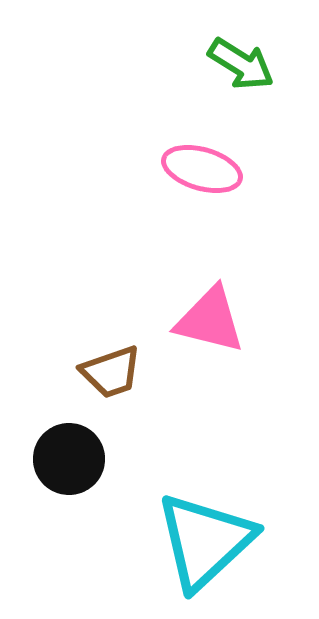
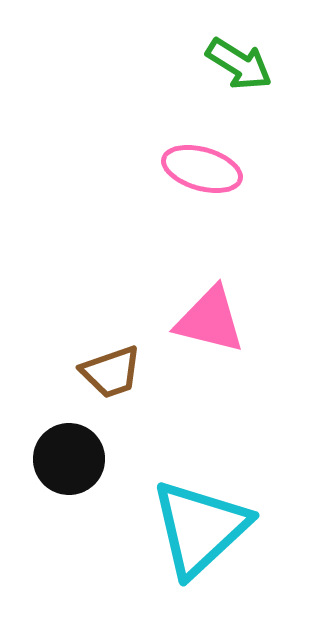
green arrow: moved 2 px left
cyan triangle: moved 5 px left, 13 px up
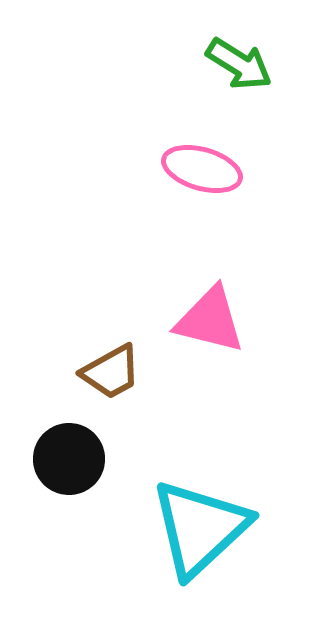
brown trapezoid: rotated 10 degrees counterclockwise
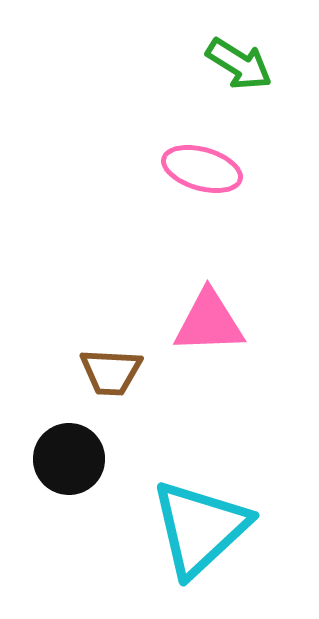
pink triangle: moved 1 px left, 2 px down; rotated 16 degrees counterclockwise
brown trapezoid: rotated 32 degrees clockwise
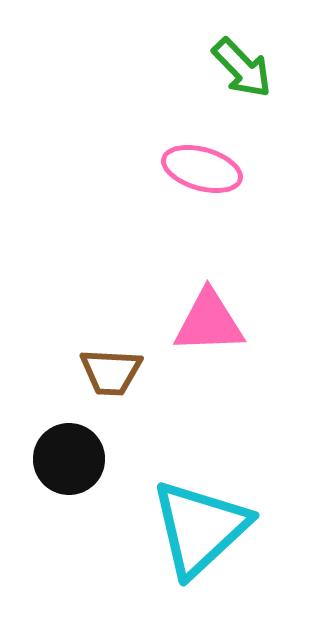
green arrow: moved 3 px right, 4 px down; rotated 14 degrees clockwise
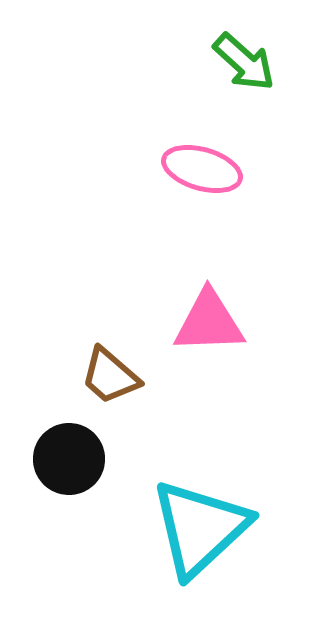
green arrow: moved 2 px right, 6 px up; rotated 4 degrees counterclockwise
brown trapezoid: moved 1 px left, 4 px down; rotated 38 degrees clockwise
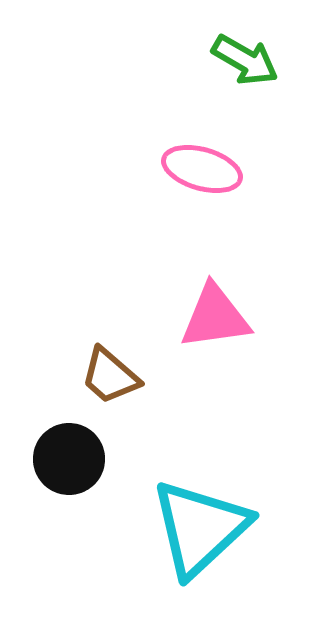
green arrow: moved 1 px right, 2 px up; rotated 12 degrees counterclockwise
pink triangle: moved 6 px right, 5 px up; rotated 6 degrees counterclockwise
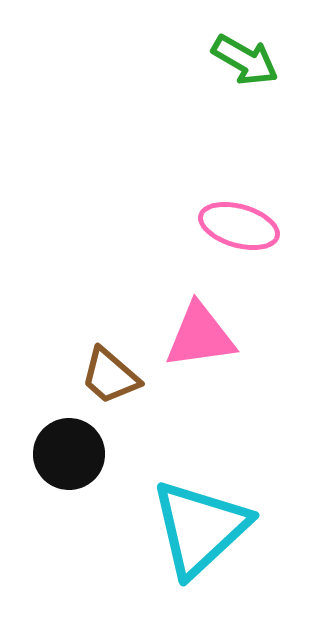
pink ellipse: moved 37 px right, 57 px down
pink triangle: moved 15 px left, 19 px down
black circle: moved 5 px up
